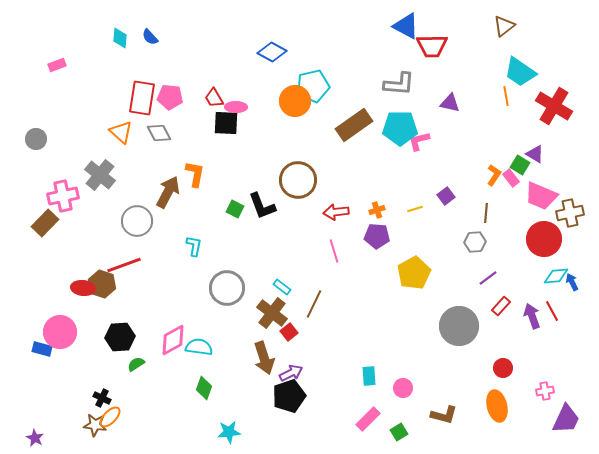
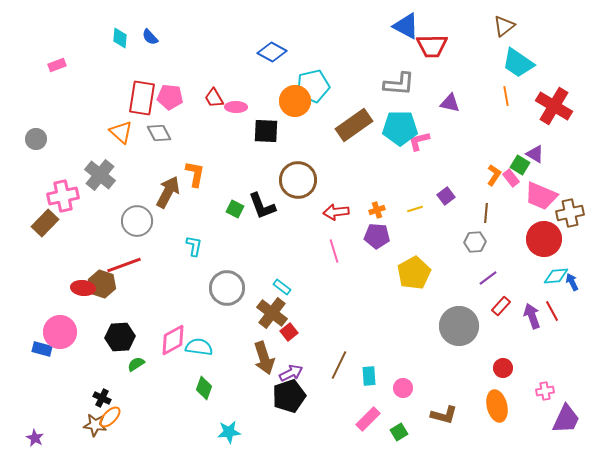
cyan trapezoid at (520, 72): moved 2 px left, 9 px up
black square at (226, 123): moved 40 px right, 8 px down
brown line at (314, 304): moved 25 px right, 61 px down
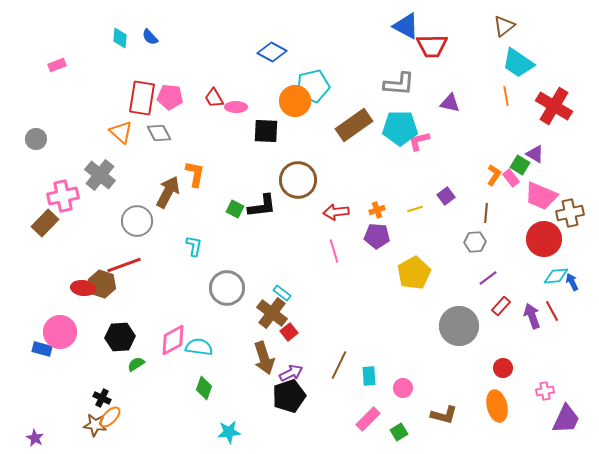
black L-shape at (262, 206): rotated 76 degrees counterclockwise
cyan rectangle at (282, 287): moved 6 px down
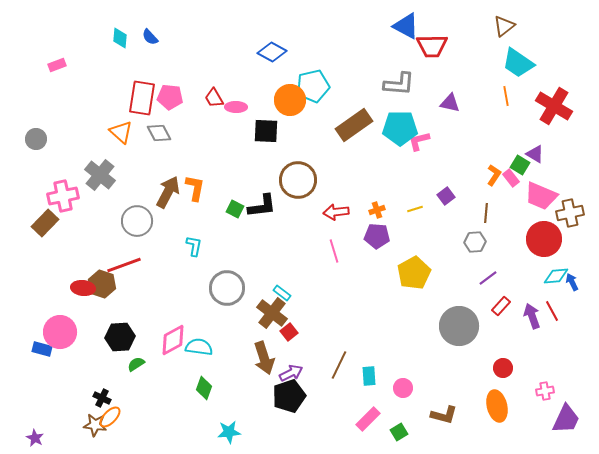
orange circle at (295, 101): moved 5 px left, 1 px up
orange L-shape at (195, 174): moved 14 px down
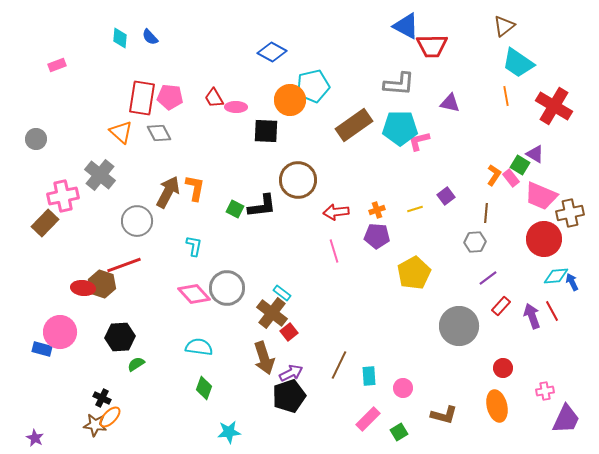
pink diamond at (173, 340): moved 21 px right, 46 px up; rotated 76 degrees clockwise
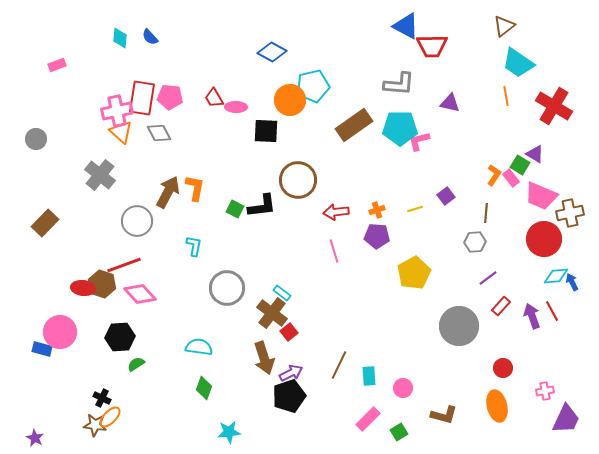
pink cross at (63, 196): moved 54 px right, 85 px up
pink diamond at (194, 294): moved 54 px left
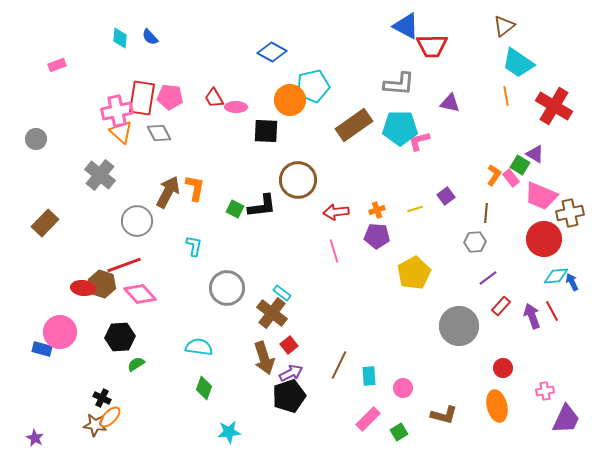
red square at (289, 332): moved 13 px down
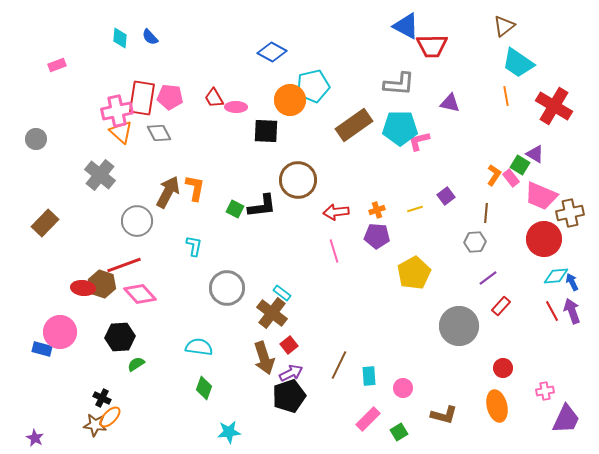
purple arrow at (532, 316): moved 40 px right, 5 px up
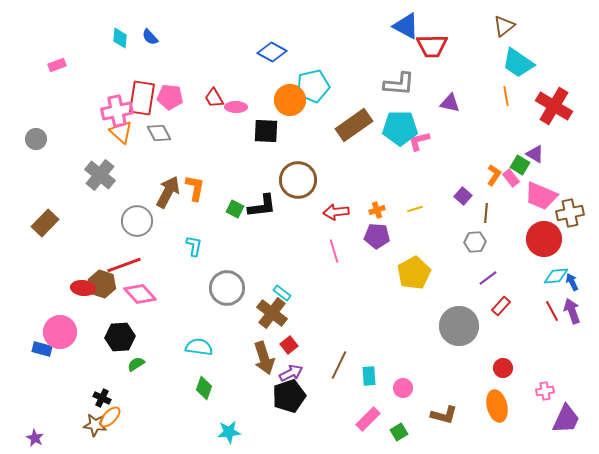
purple square at (446, 196): moved 17 px right; rotated 12 degrees counterclockwise
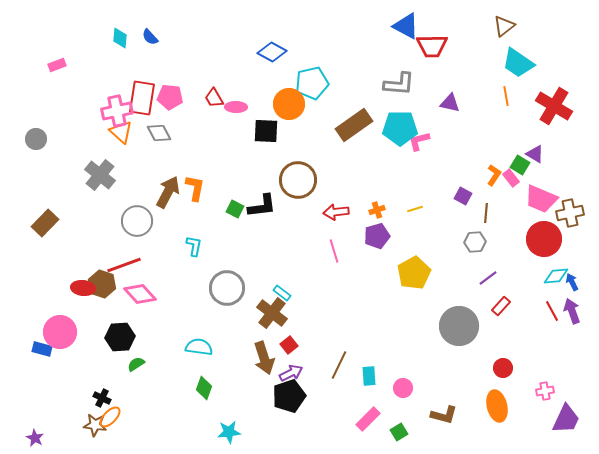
cyan pentagon at (313, 86): moved 1 px left, 3 px up
orange circle at (290, 100): moved 1 px left, 4 px down
purple square at (463, 196): rotated 12 degrees counterclockwise
pink trapezoid at (541, 196): moved 3 px down
purple pentagon at (377, 236): rotated 20 degrees counterclockwise
